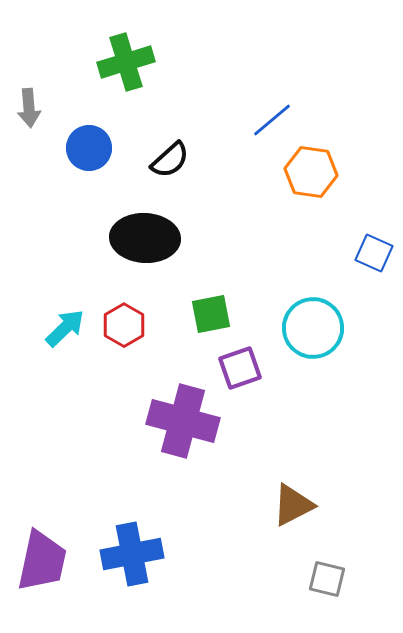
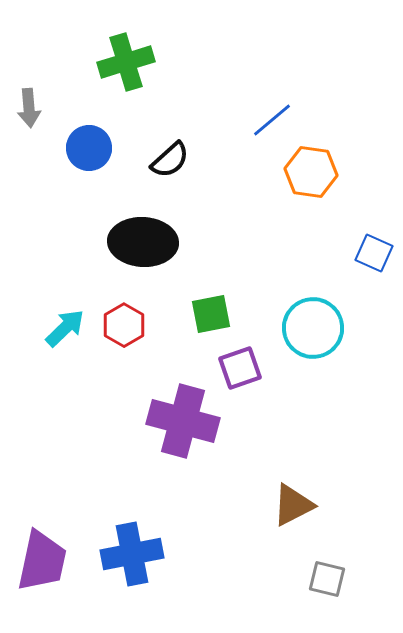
black ellipse: moved 2 px left, 4 px down
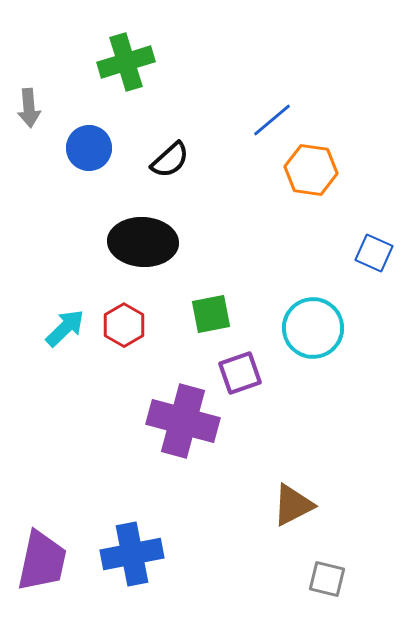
orange hexagon: moved 2 px up
purple square: moved 5 px down
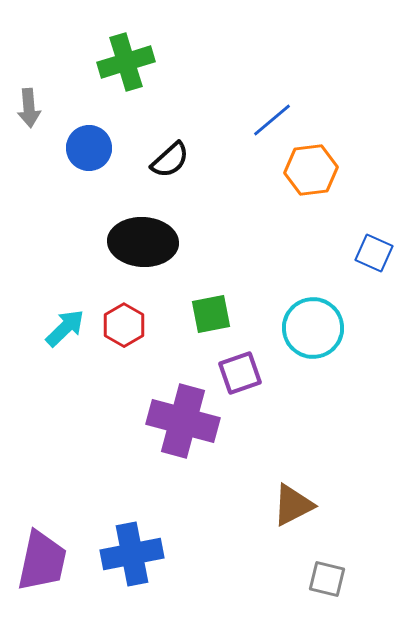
orange hexagon: rotated 15 degrees counterclockwise
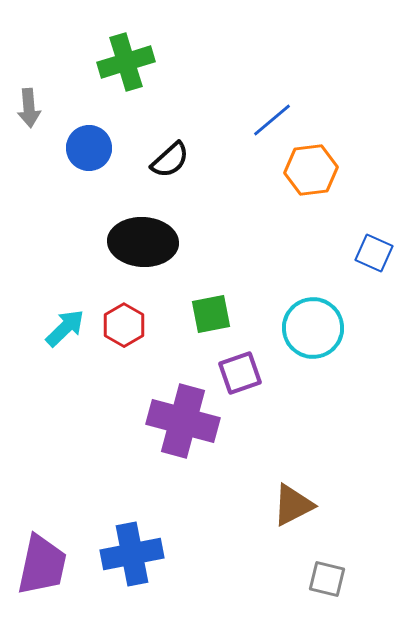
purple trapezoid: moved 4 px down
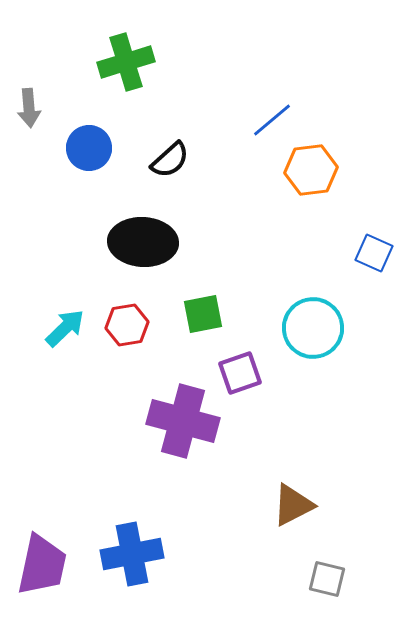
green square: moved 8 px left
red hexagon: moved 3 px right; rotated 21 degrees clockwise
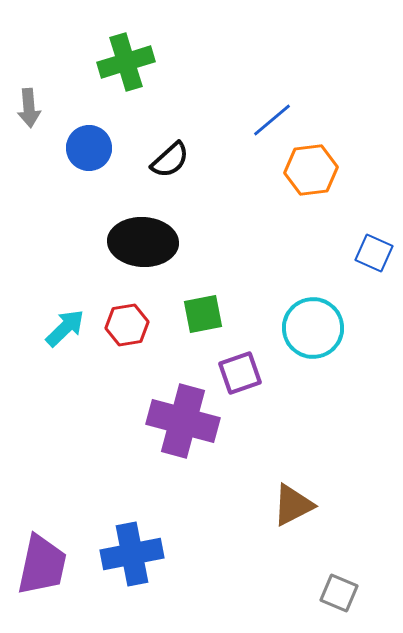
gray square: moved 12 px right, 14 px down; rotated 9 degrees clockwise
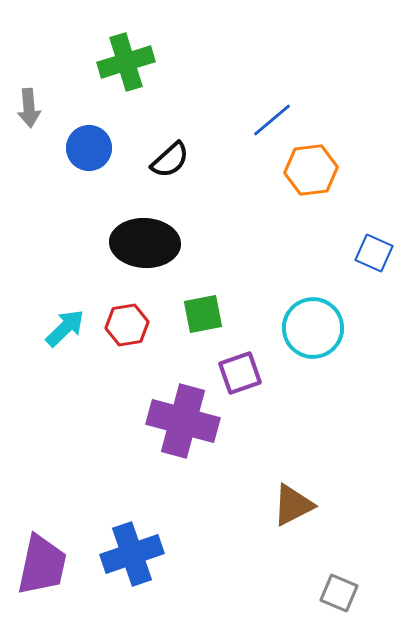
black ellipse: moved 2 px right, 1 px down
blue cross: rotated 8 degrees counterclockwise
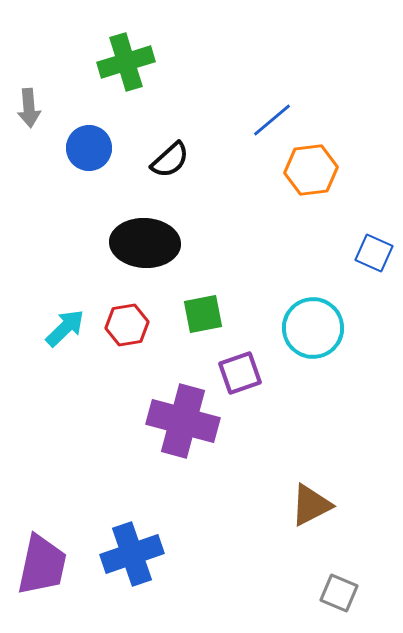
brown triangle: moved 18 px right
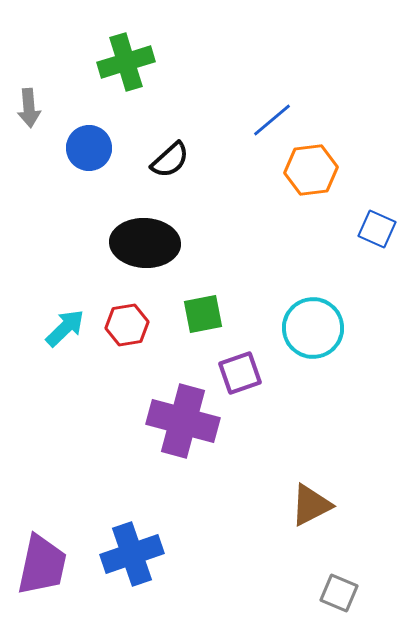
blue square: moved 3 px right, 24 px up
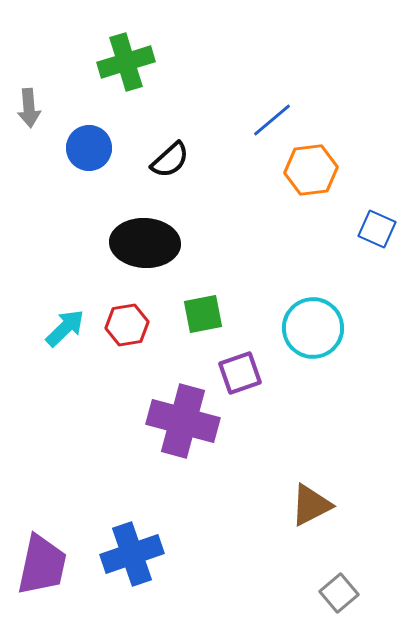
gray square: rotated 27 degrees clockwise
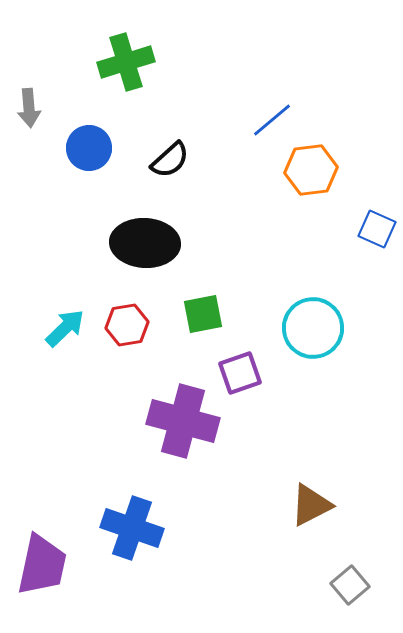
blue cross: moved 26 px up; rotated 38 degrees clockwise
gray square: moved 11 px right, 8 px up
